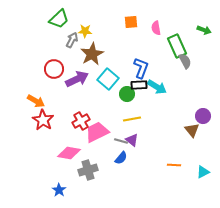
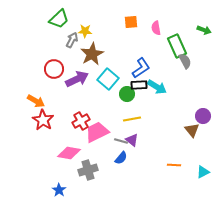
blue L-shape: rotated 35 degrees clockwise
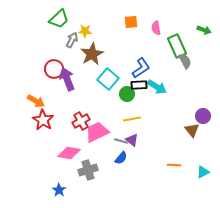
purple arrow: moved 10 px left; rotated 85 degrees counterclockwise
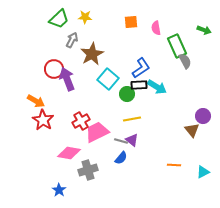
yellow star: moved 14 px up
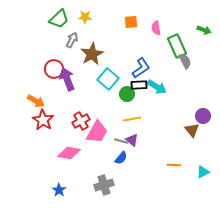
pink trapezoid: rotated 145 degrees clockwise
gray cross: moved 16 px right, 15 px down
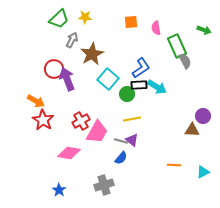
brown triangle: rotated 49 degrees counterclockwise
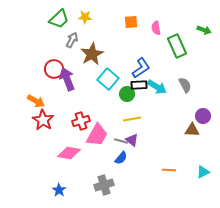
gray semicircle: moved 24 px down
red cross: rotated 12 degrees clockwise
pink trapezoid: moved 3 px down
orange line: moved 5 px left, 5 px down
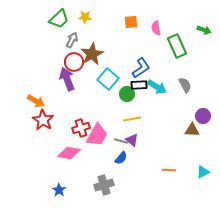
red circle: moved 20 px right, 7 px up
red cross: moved 7 px down
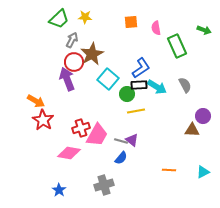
yellow line: moved 4 px right, 8 px up
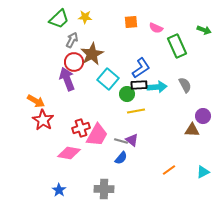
pink semicircle: rotated 56 degrees counterclockwise
cyan arrow: rotated 36 degrees counterclockwise
orange line: rotated 40 degrees counterclockwise
gray cross: moved 4 px down; rotated 18 degrees clockwise
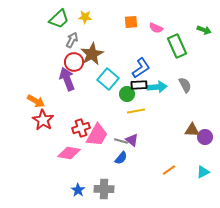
purple circle: moved 2 px right, 21 px down
blue star: moved 19 px right
